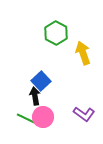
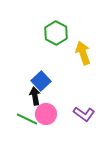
pink circle: moved 3 px right, 3 px up
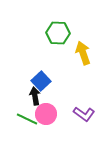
green hexagon: moved 2 px right; rotated 25 degrees counterclockwise
